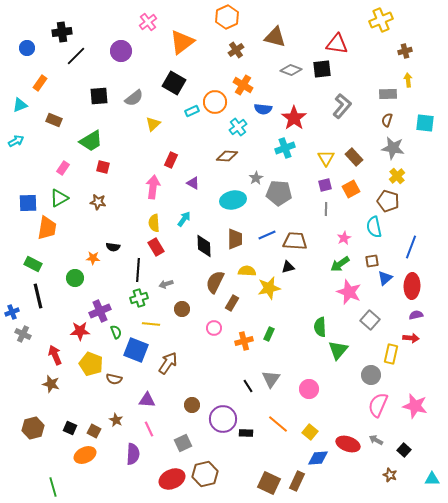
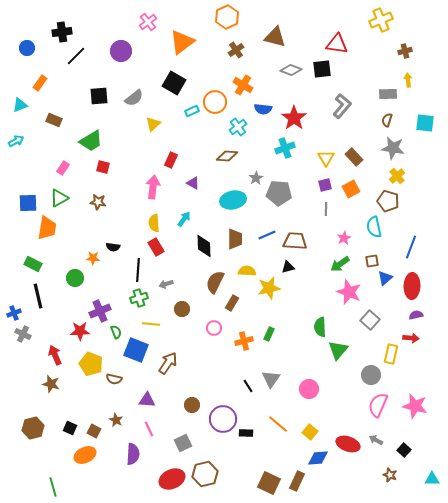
blue cross at (12, 312): moved 2 px right, 1 px down
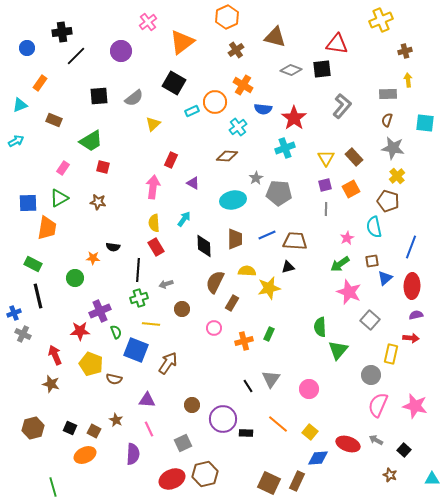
pink star at (344, 238): moved 3 px right
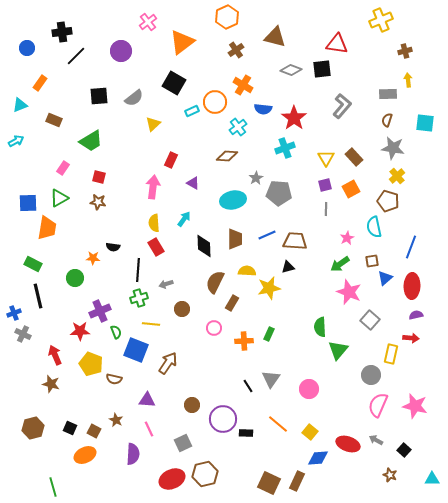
red square at (103, 167): moved 4 px left, 10 px down
orange cross at (244, 341): rotated 12 degrees clockwise
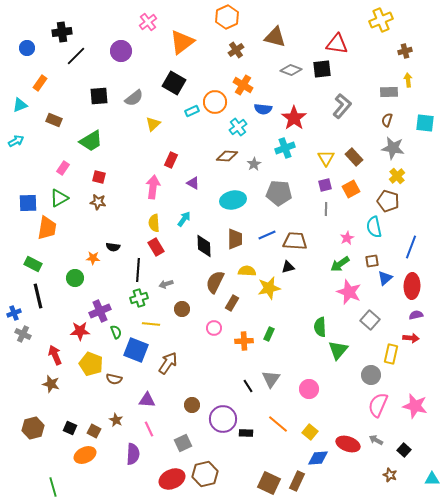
gray rectangle at (388, 94): moved 1 px right, 2 px up
gray star at (256, 178): moved 2 px left, 14 px up
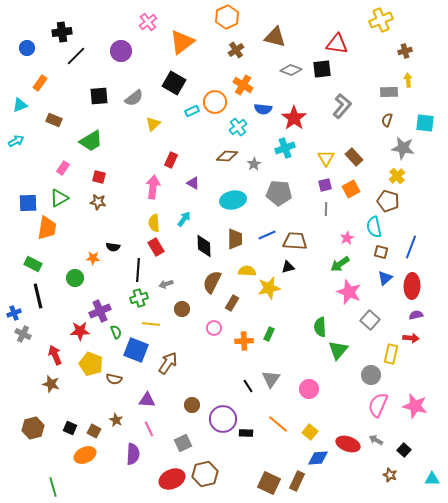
gray star at (393, 148): moved 10 px right
brown square at (372, 261): moved 9 px right, 9 px up; rotated 24 degrees clockwise
brown semicircle at (215, 282): moved 3 px left
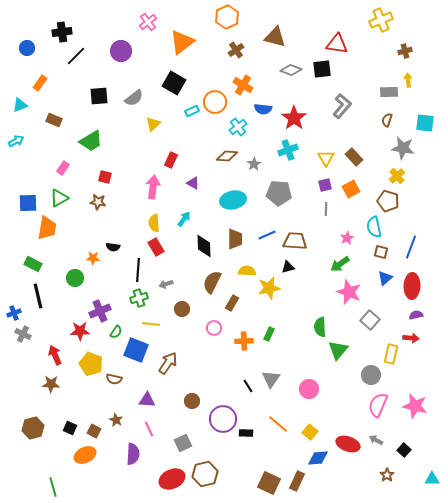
cyan cross at (285, 148): moved 3 px right, 2 px down
red square at (99, 177): moved 6 px right
green semicircle at (116, 332): rotated 56 degrees clockwise
brown star at (51, 384): rotated 12 degrees counterclockwise
brown circle at (192, 405): moved 4 px up
brown star at (390, 475): moved 3 px left; rotated 16 degrees clockwise
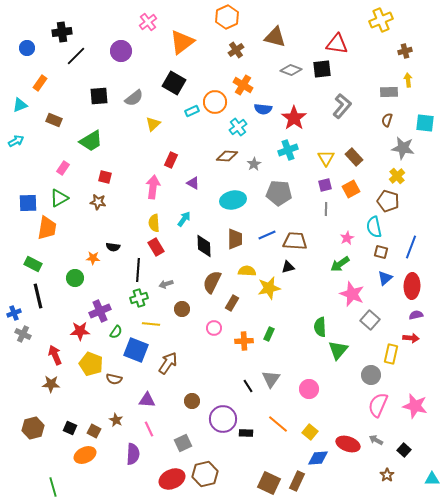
pink star at (349, 292): moved 3 px right, 2 px down
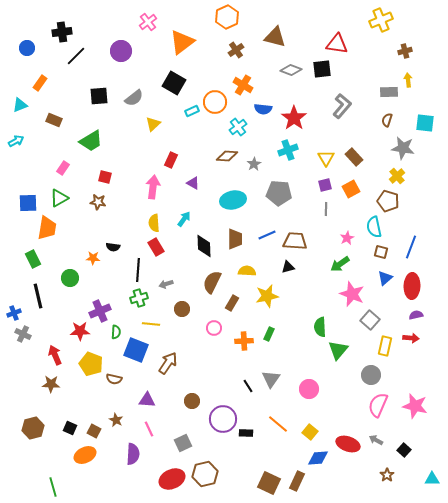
green rectangle at (33, 264): moved 5 px up; rotated 36 degrees clockwise
green circle at (75, 278): moved 5 px left
yellow star at (269, 288): moved 2 px left, 8 px down
green semicircle at (116, 332): rotated 32 degrees counterclockwise
yellow rectangle at (391, 354): moved 6 px left, 8 px up
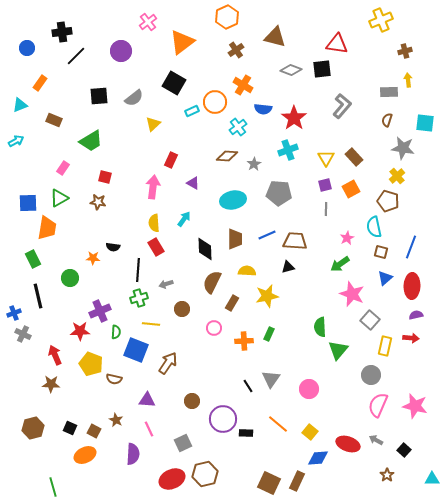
black diamond at (204, 246): moved 1 px right, 3 px down
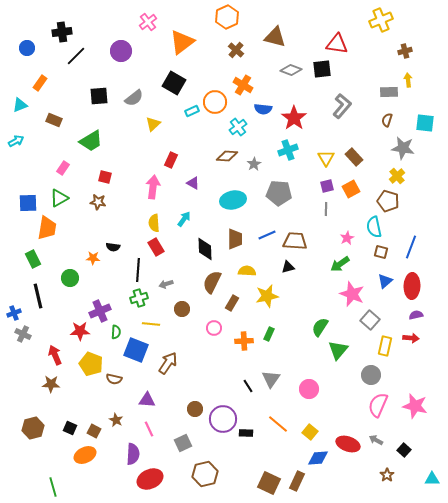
brown cross at (236, 50): rotated 14 degrees counterclockwise
purple square at (325, 185): moved 2 px right, 1 px down
blue triangle at (385, 278): moved 3 px down
green semicircle at (320, 327): rotated 36 degrees clockwise
brown circle at (192, 401): moved 3 px right, 8 px down
red ellipse at (172, 479): moved 22 px left
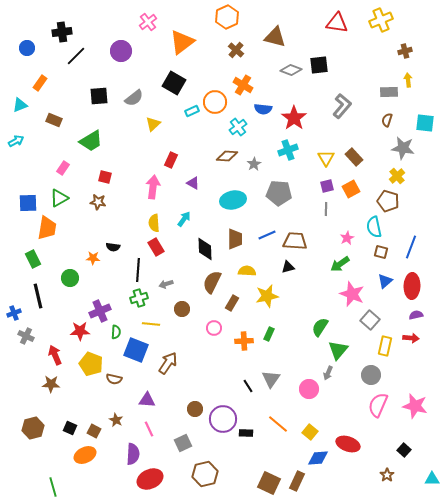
red triangle at (337, 44): moved 21 px up
black square at (322, 69): moved 3 px left, 4 px up
gray cross at (23, 334): moved 3 px right, 2 px down
gray arrow at (376, 440): moved 48 px left, 67 px up; rotated 96 degrees counterclockwise
